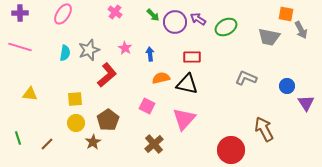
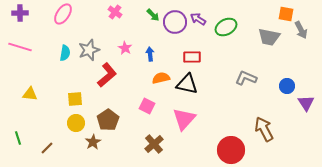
brown line: moved 4 px down
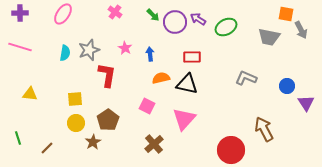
red L-shape: rotated 40 degrees counterclockwise
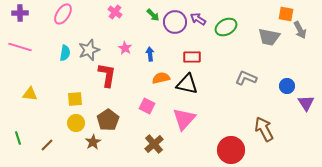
gray arrow: moved 1 px left
brown line: moved 3 px up
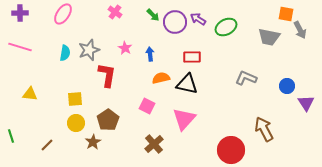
green line: moved 7 px left, 2 px up
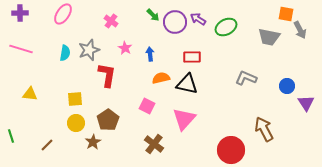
pink cross: moved 4 px left, 9 px down
pink line: moved 1 px right, 2 px down
brown cross: rotated 12 degrees counterclockwise
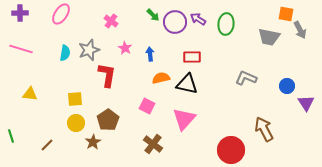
pink ellipse: moved 2 px left
green ellipse: moved 3 px up; rotated 55 degrees counterclockwise
brown cross: moved 1 px left
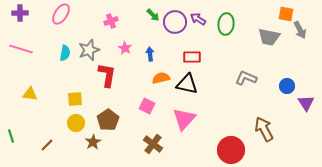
pink cross: rotated 32 degrees clockwise
